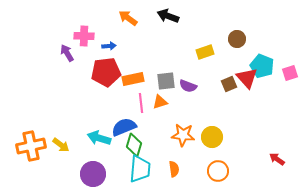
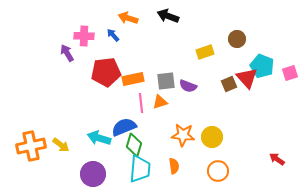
orange arrow: rotated 18 degrees counterclockwise
blue arrow: moved 4 px right, 11 px up; rotated 128 degrees counterclockwise
orange semicircle: moved 3 px up
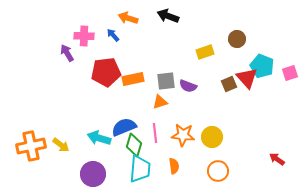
pink line: moved 14 px right, 30 px down
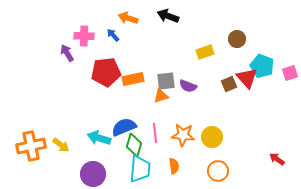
orange triangle: moved 1 px right, 6 px up
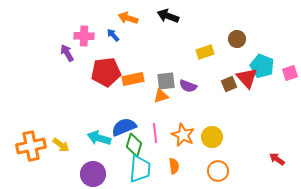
orange star: rotated 20 degrees clockwise
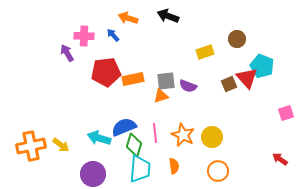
pink square: moved 4 px left, 40 px down
red arrow: moved 3 px right
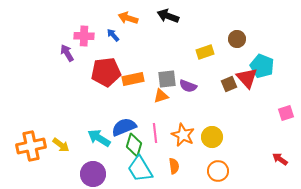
gray square: moved 1 px right, 2 px up
cyan arrow: rotated 15 degrees clockwise
cyan trapezoid: rotated 144 degrees clockwise
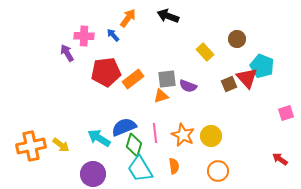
orange arrow: rotated 108 degrees clockwise
yellow rectangle: rotated 66 degrees clockwise
orange rectangle: rotated 25 degrees counterclockwise
yellow circle: moved 1 px left, 1 px up
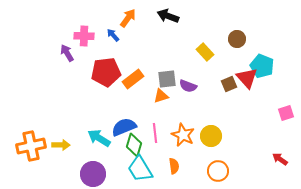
yellow arrow: rotated 36 degrees counterclockwise
